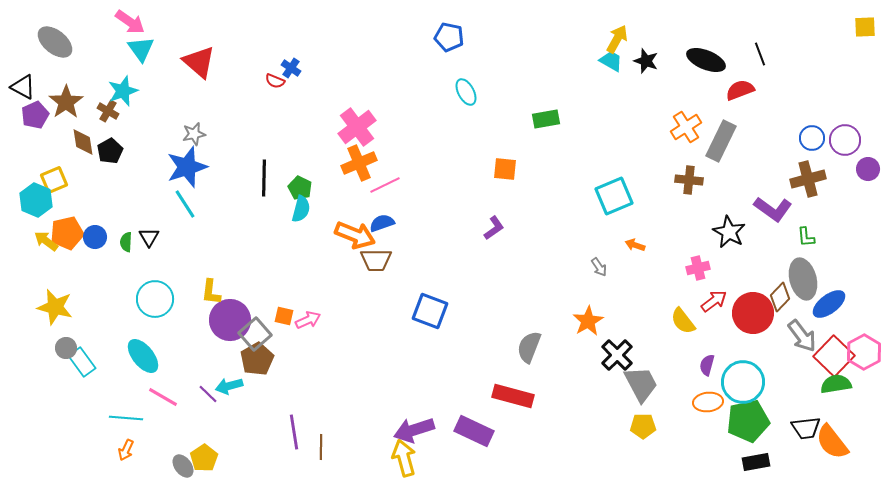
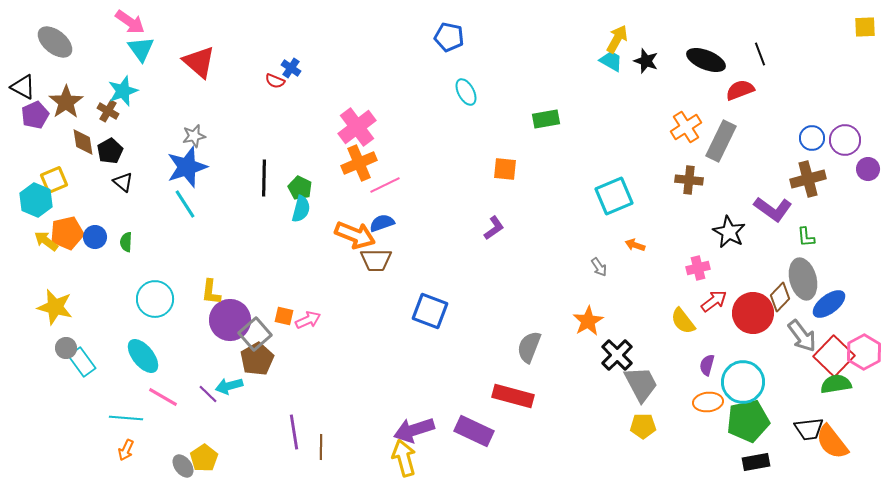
gray star at (194, 134): moved 2 px down
black triangle at (149, 237): moved 26 px left, 55 px up; rotated 20 degrees counterclockwise
black trapezoid at (806, 428): moved 3 px right, 1 px down
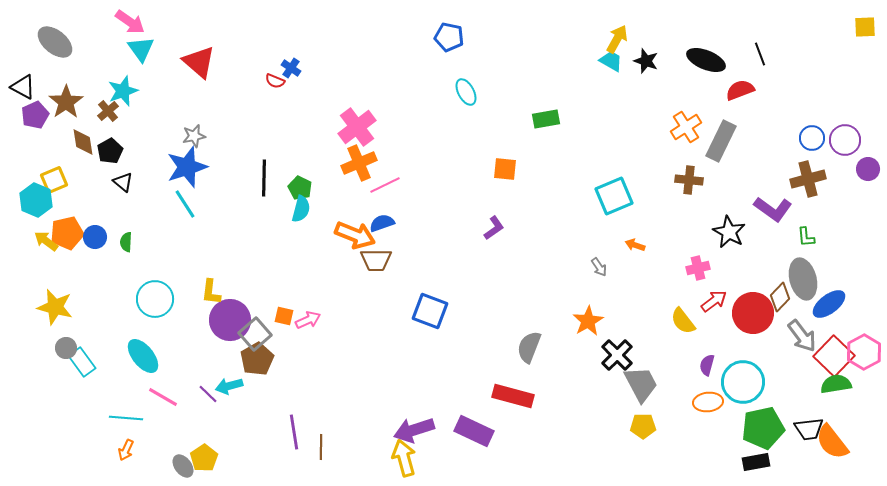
brown cross at (108, 111): rotated 20 degrees clockwise
green pentagon at (748, 421): moved 15 px right, 7 px down
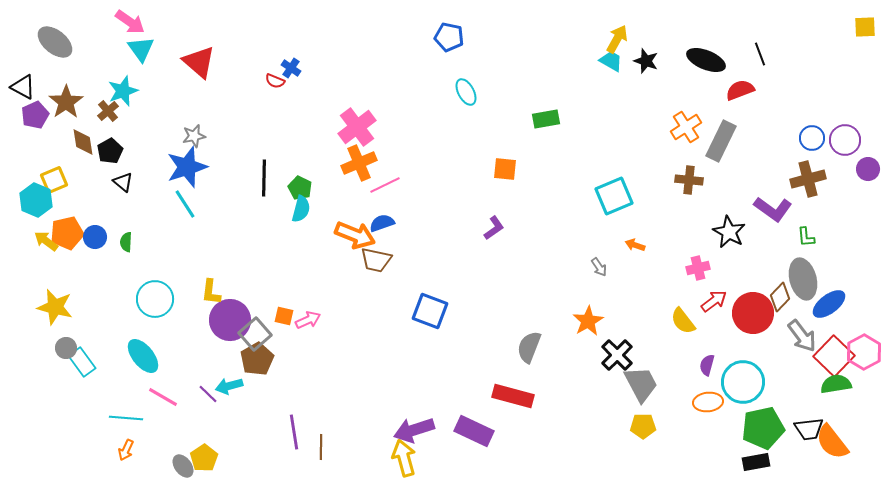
brown trapezoid at (376, 260): rotated 12 degrees clockwise
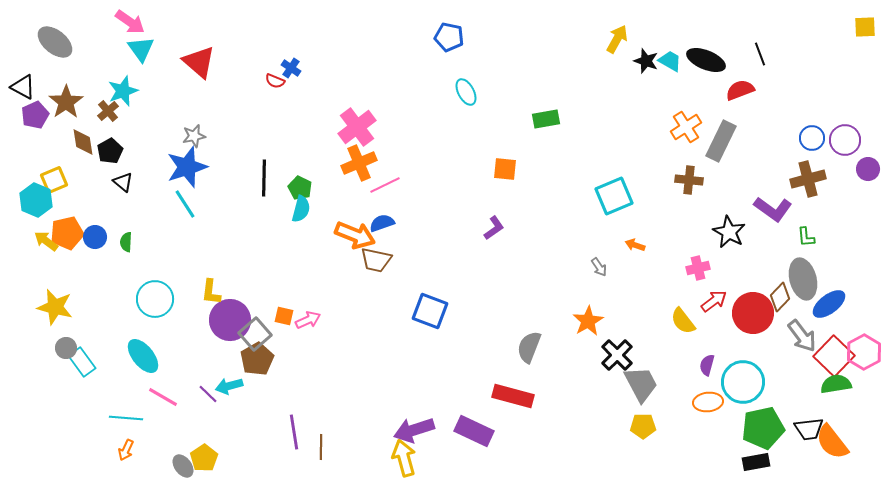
cyan trapezoid at (611, 61): moved 59 px right
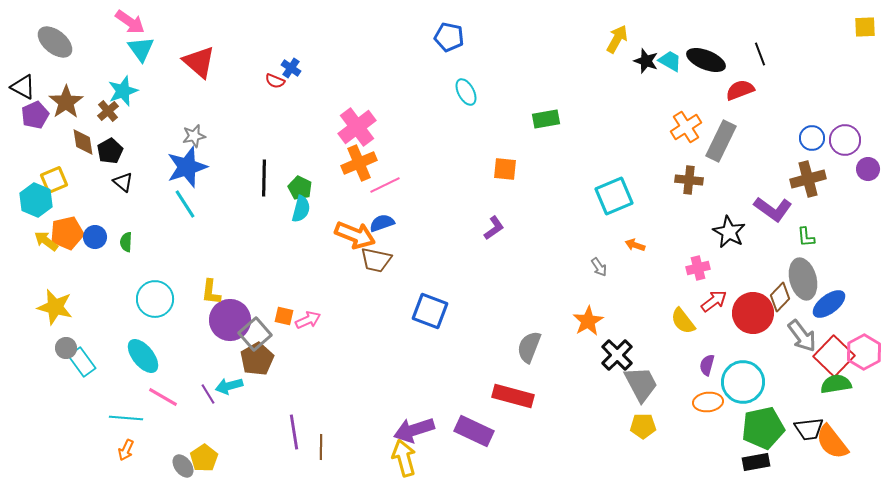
purple line at (208, 394): rotated 15 degrees clockwise
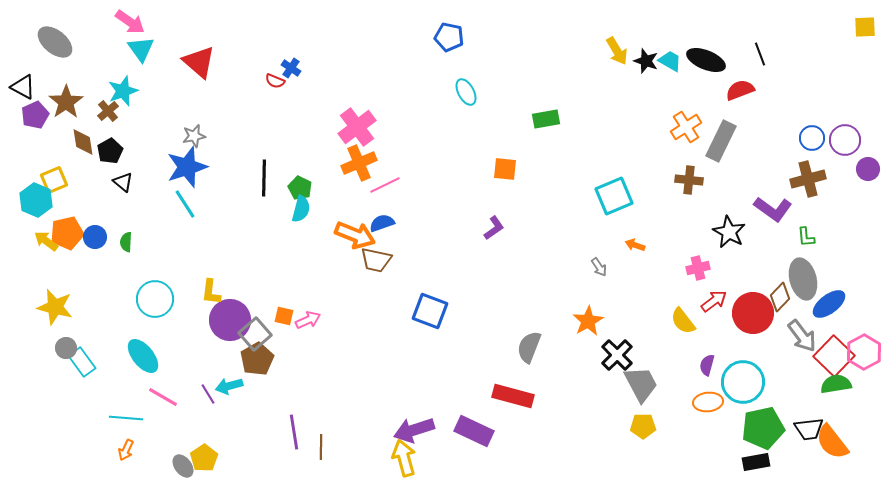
yellow arrow at (617, 39): moved 12 px down; rotated 120 degrees clockwise
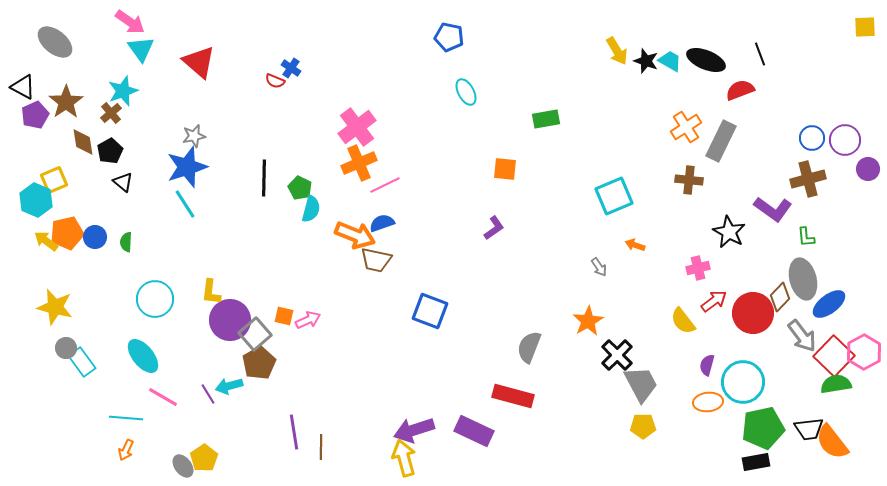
brown cross at (108, 111): moved 3 px right, 2 px down
cyan semicircle at (301, 209): moved 10 px right
brown pentagon at (257, 359): moved 2 px right, 4 px down
